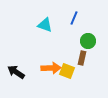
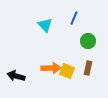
cyan triangle: rotated 28 degrees clockwise
brown rectangle: moved 6 px right, 10 px down
black arrow: moved 4 px down; rotated 18 degrees counterclockwise
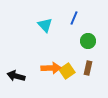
yellow square: rotated 35 degrees clockwise
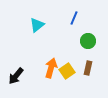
cyan triangle: moved 8 px left; rotated 35 degrees clockwise
orange arrow: rotated 72 degrees counterclockwise
black arrow: rotated 66 degrees counterclockwise
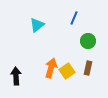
black arrow: rotated 138 degrees clockwise
